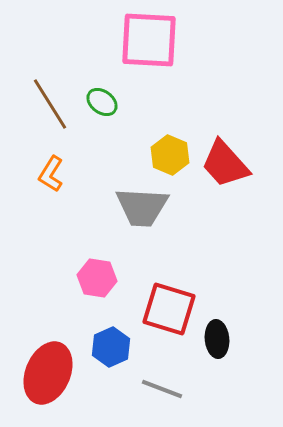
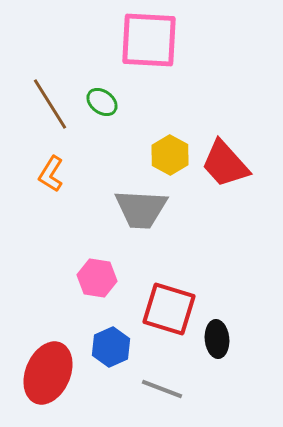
yellow hexagon: rotated 6 degrees clockwise
gray trapezoid: moved 1 px left, 2 px down
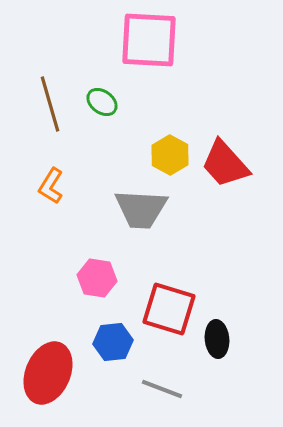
brown line: rotated 16 degrees clockwise
orange L-shape: moved 12 px down
blue hexagon: moved 2 px right, 5 px up; rotated 18 degrees clockwise
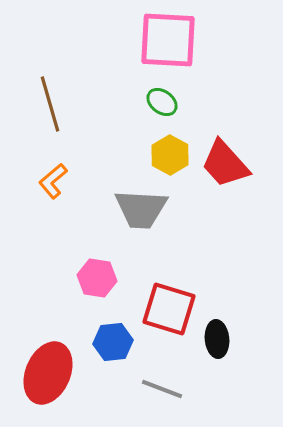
pink square: moved 19 px right
green ellipse: moved 60 px right
orange L-shape: moved 2 px right, 5 px up; rotated 18 degrees clockwise
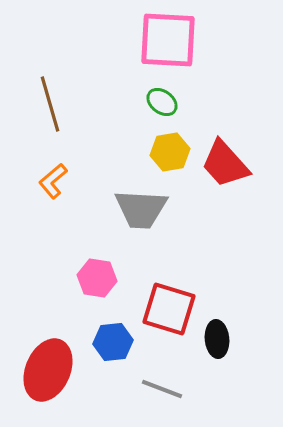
yellow hexagon: moved 3 px up; rotated 21 degrees clockwise
red ellipse: moved 3 px up
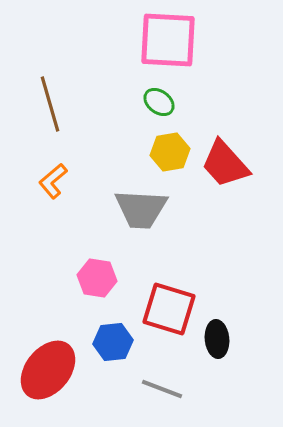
green ellipse: moved 3 px left
red ellipse: rotated 16 degrees clockwise
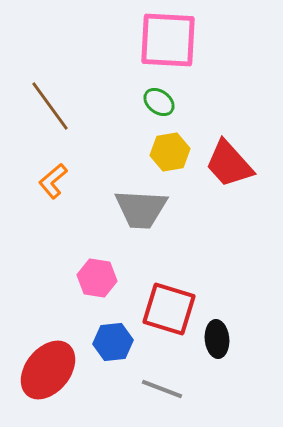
brown line: moved 2 px down; rotated 20 degrees counterclockwise
red trapezoid: moved 4 px right
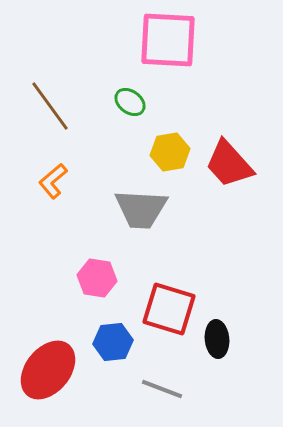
green ellipse: moved 29 px left
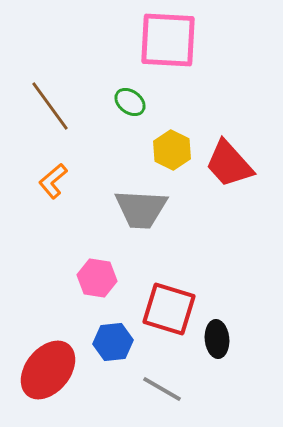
yellow hexagon: moved 2 px right, 2 px up; rotated 24 degrees counterclockwise
gray line: rotated 9 degrees clockwise
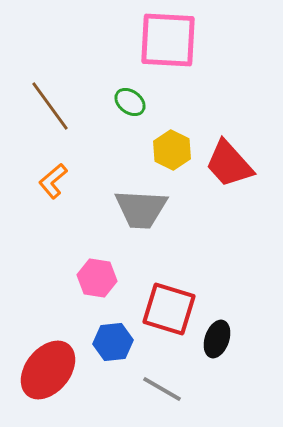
black ellipse: rotated 24 degrees clockwise
